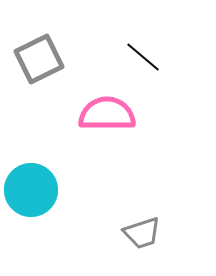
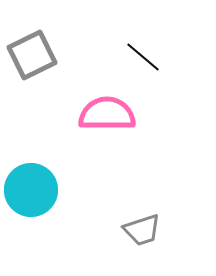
gray square: moved 7 px left, 4 px up
gray trapezoid: moved 3 px up
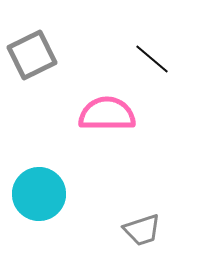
black line: moved 9 px right, 2 px down
cyan circle: moved 8 px right, 4 px down
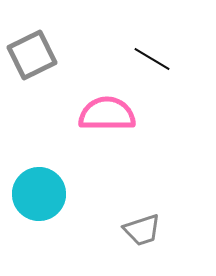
black line: rotated 9 degrees counterclockwise
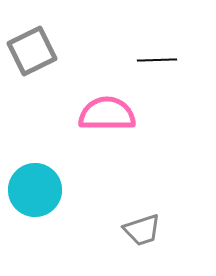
gray square: moved 4 px up
black line: moved 5 px right, 1 px down; rotated 33 degrees counterclockwise
cyan circle: moved 4 px left, 4 px up
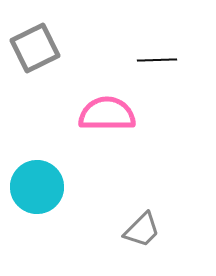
gray square: moved 3 px right, 3 px up
cyan circle: moved 2 px right, 3 px up
gray trapezoid: rotated 27 degrees counterclockwise
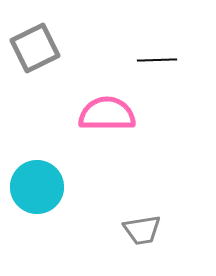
gray trapezoid: rotated 36 degrees clockwise
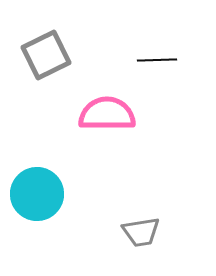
gray square: moved 11 px right, 7 px down
cyan circle: moved 7 px down
gray trapezoid: moved 1 px left, 2 px down
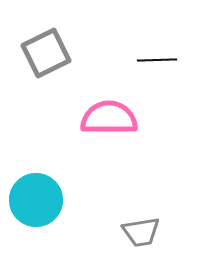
gray square: moved 2 px up
pink semicircle: moved 2 px right, 4 px down
cyan circle: moved 1 px left, 6 px down
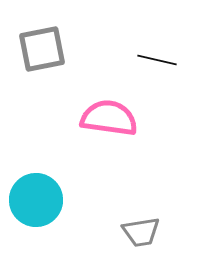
gray square: moved 4 px left, 4 px up; rotated 15 degrees clockwise
black line: rotated 15 degrees clockwise
pink semicircle: rotated 8 degrees clockwise
